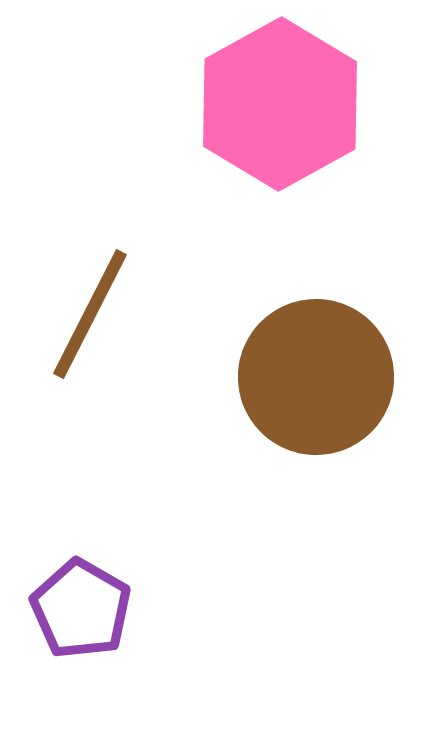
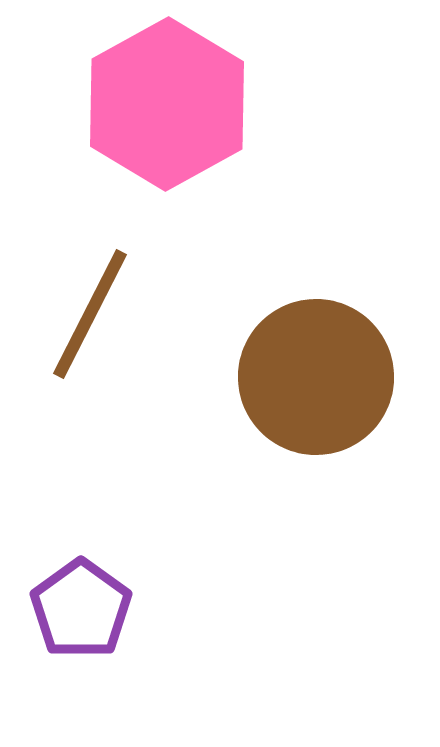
pink hexagon: moved 113 px left
purple pentagon: rotated 6 degrees clockwise
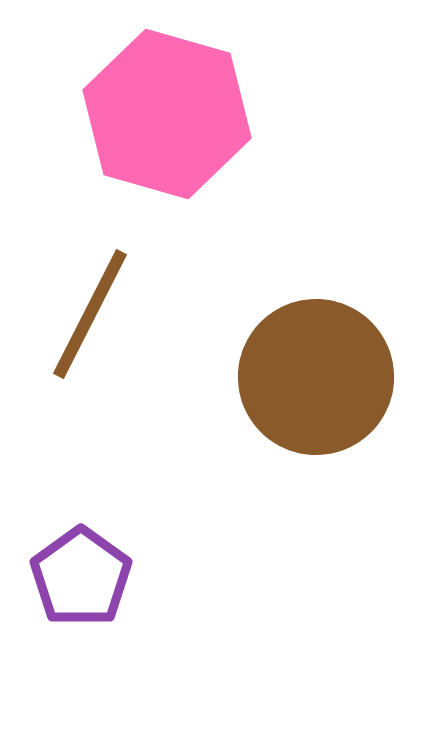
pink hexagon: moved 10 px down; rotated 15 degrees counterclockwise
purple pentagon: moved 32 px up
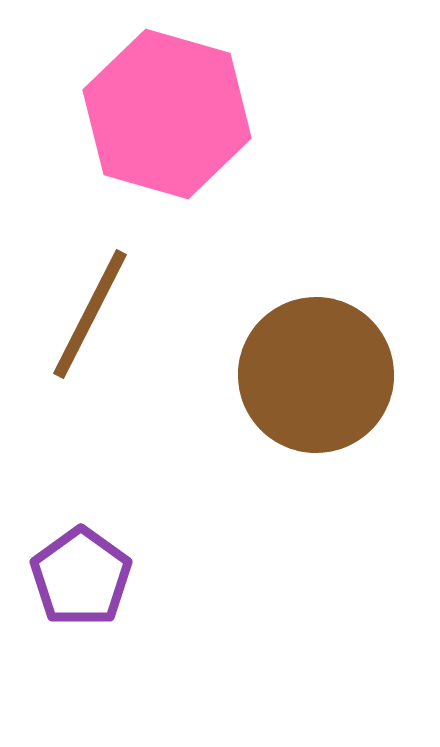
brown circle: moved 2 px up
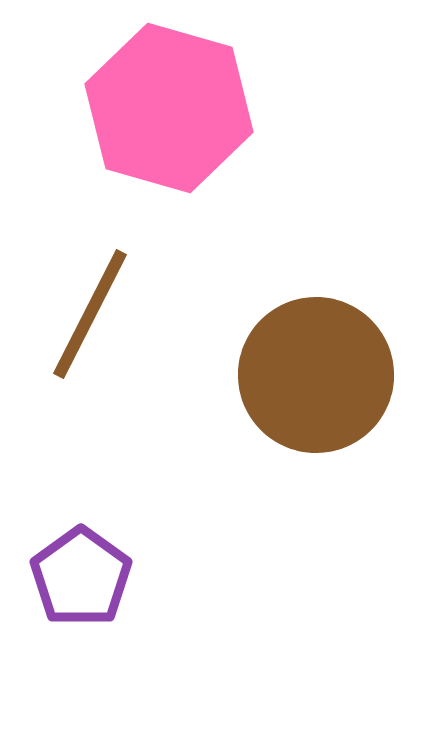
pink hexagon: moved 2 px right, 6 px up
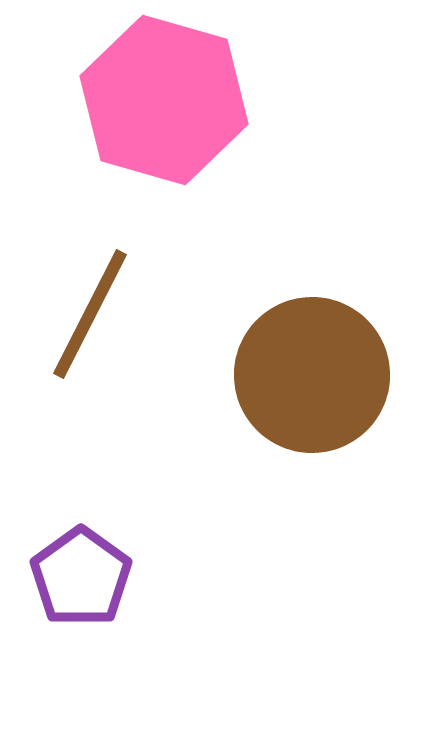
pink hexagon: moved 5 px left, 8 px up
brown circle: moved 4 px left
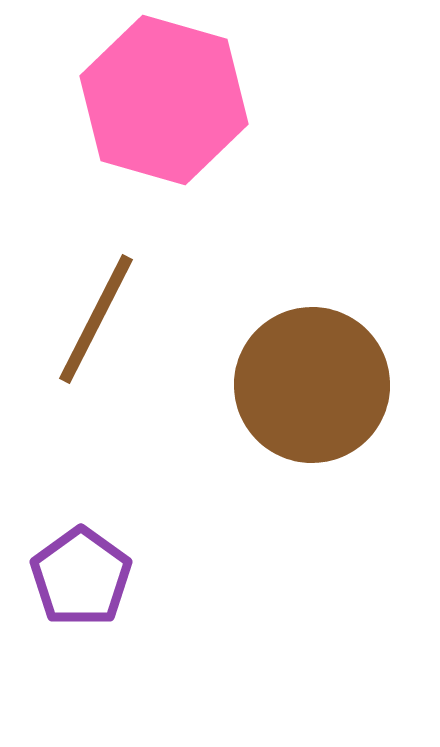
brown line: moved 6 px right, 5 px down
brown circle: moved 10 px down
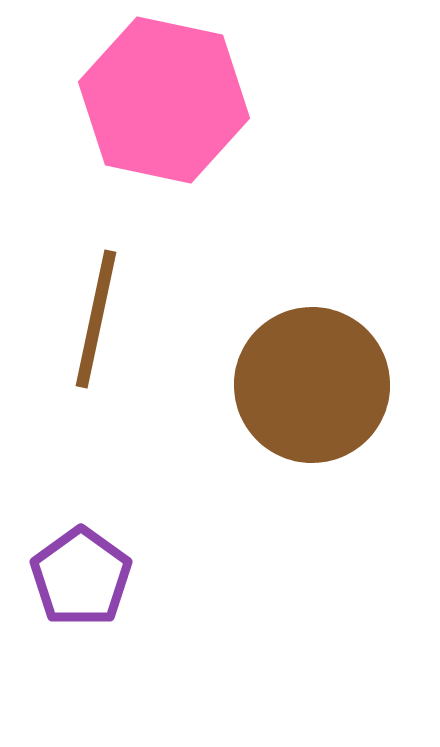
pink hexagon: rotated 4 degrees counterclockwise
brown line: rotated 15 degrees counterclockwise
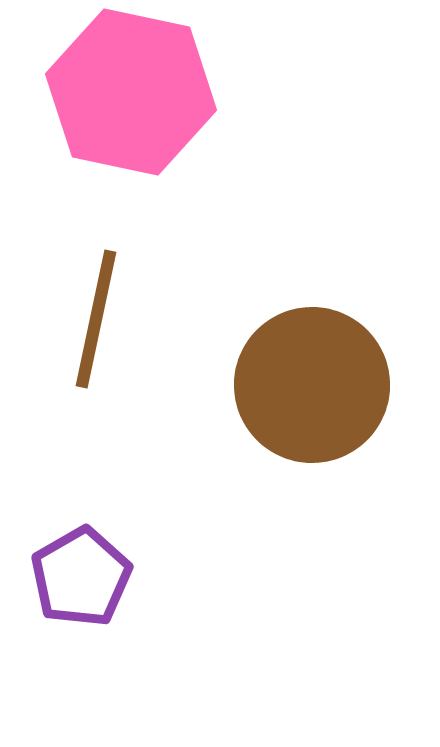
pink hexagon: moved 33 px left, 8 px up
purple pentagon: rotated 6 degrees clockwise
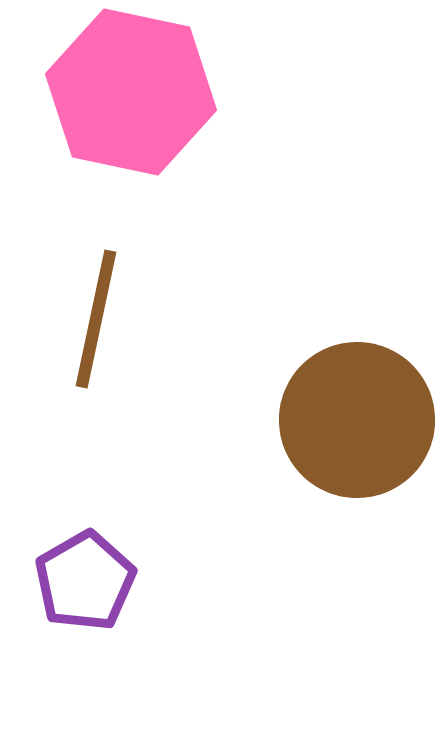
brown circle: moved 45 px right, 35 px down
purple pentagon: moved 4 px right, 4 px down
